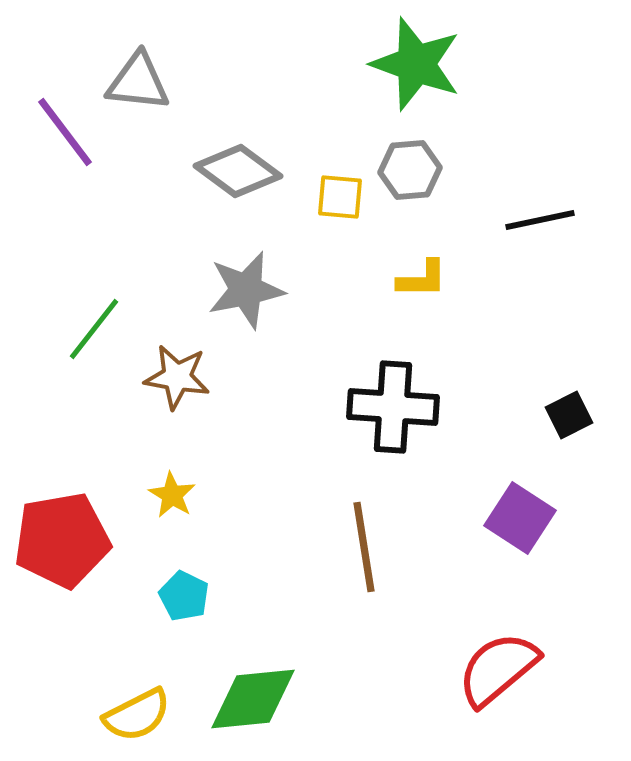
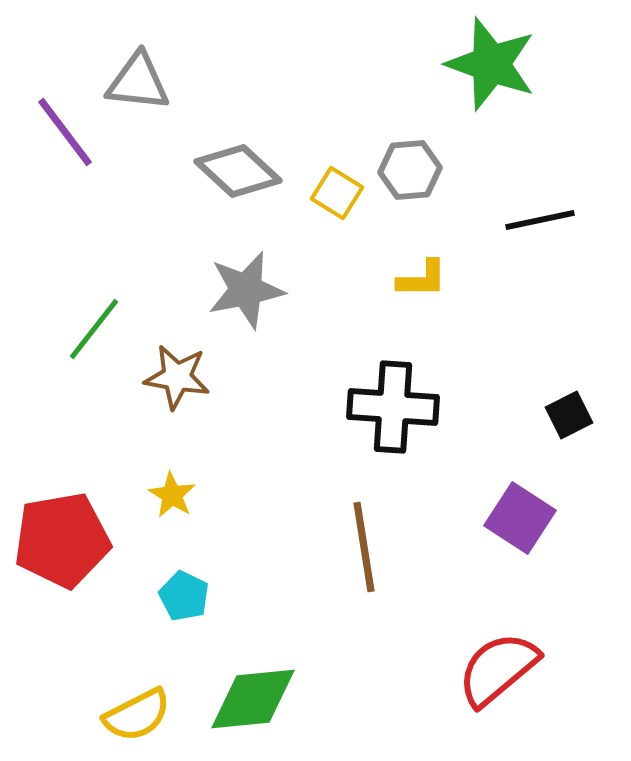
green star: moved 75 px right
gray diamond: rotated 6 degrees clockwise
yellow square: moved 3 px left, 4 px up; rotated 27 degrees clockwise
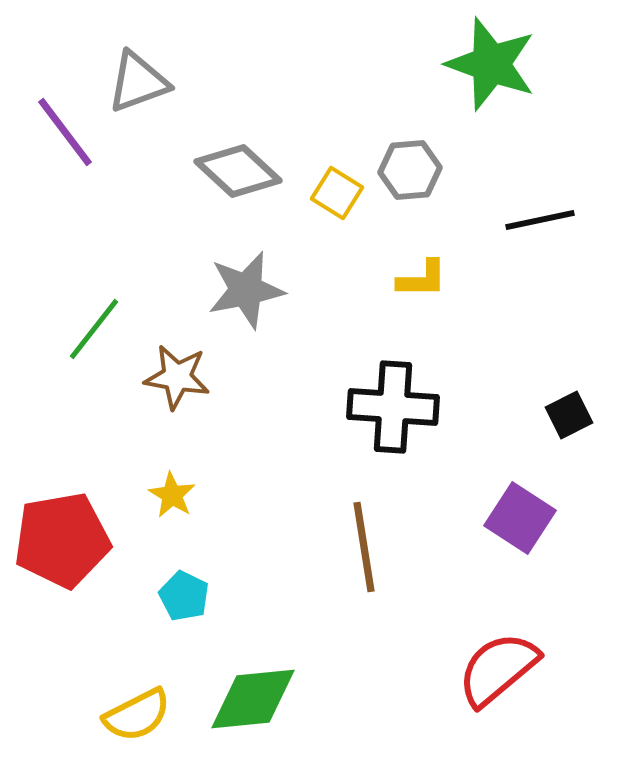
gray triangle: rotated 26 degrees counterclockwise
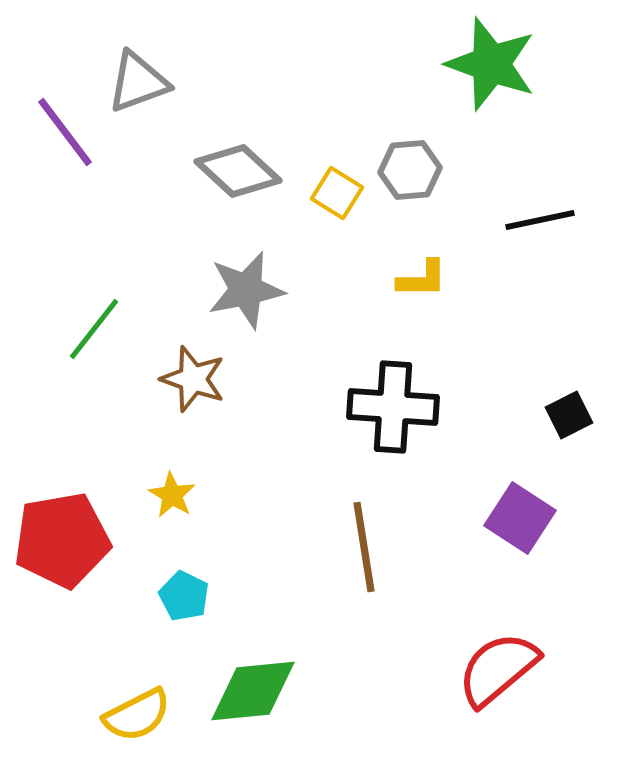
brown star: moved 16 px right, 2 px down; rotated 10 degrees clockwise
green diamond: moved 8 px up
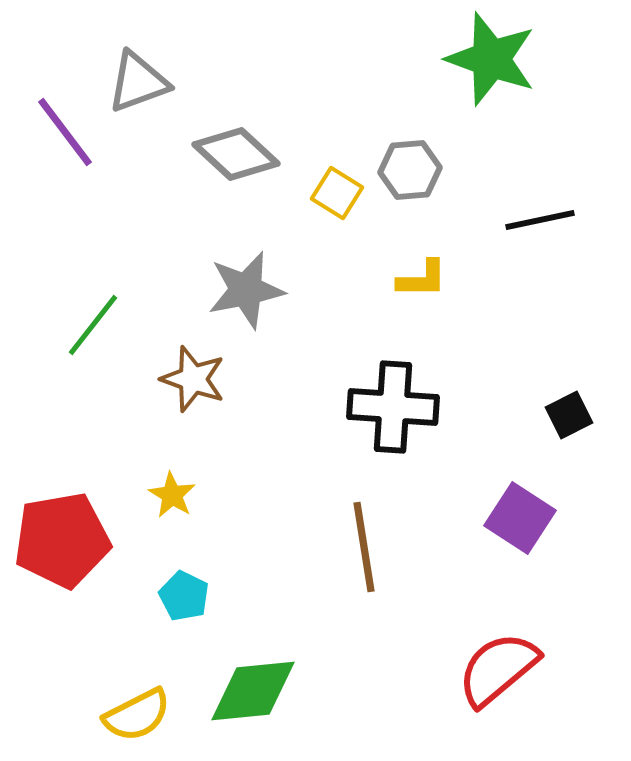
green star: moved 5 px up
gray diamond: moved 2 px left, 17 px up
green line: moved 1 px left, 4 px up
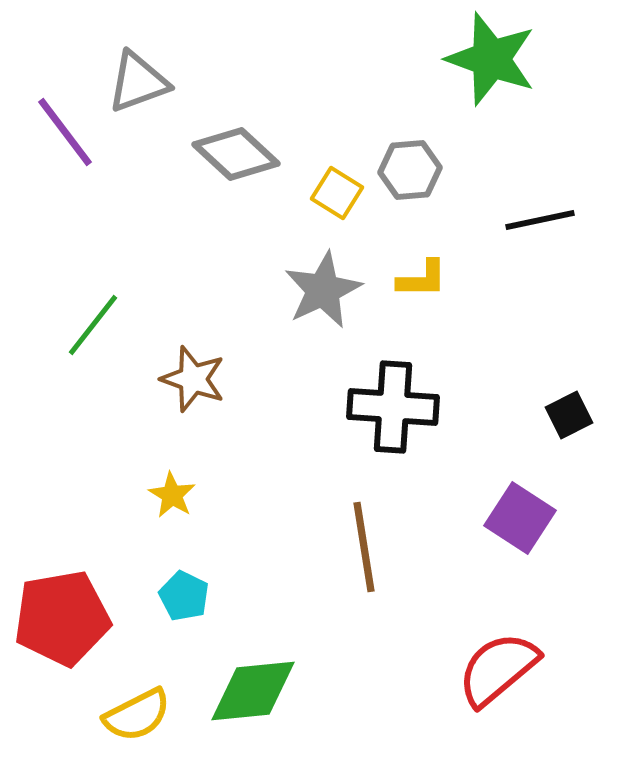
gray star: moved 77 px right; rotated 14 degrees counterclockwise
red pentagon: moved 78 px down
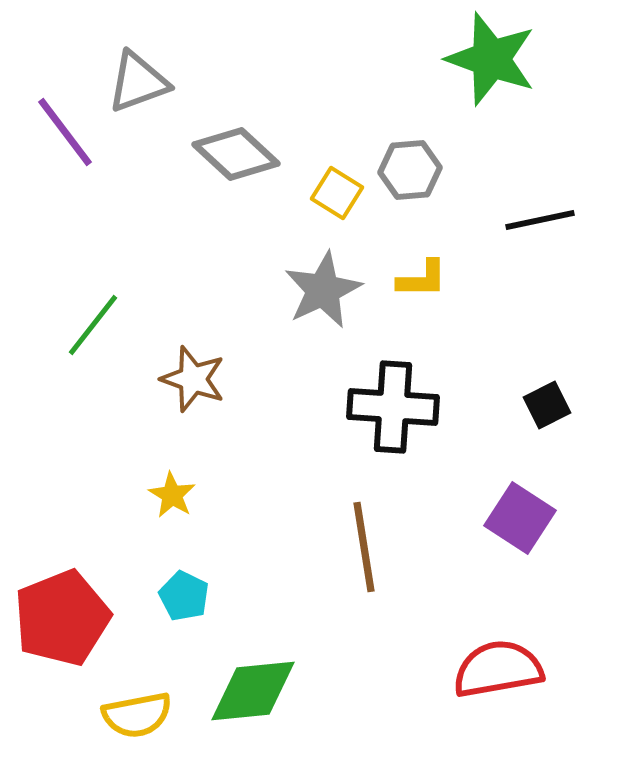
black square: moved 22 px left, 10 px up
red pentagon: rotated 12 degrees counterclockwise
red semicircle: rotated 30 degrees clockwise
yellow semicircle: rotated 16 degrees clockwise
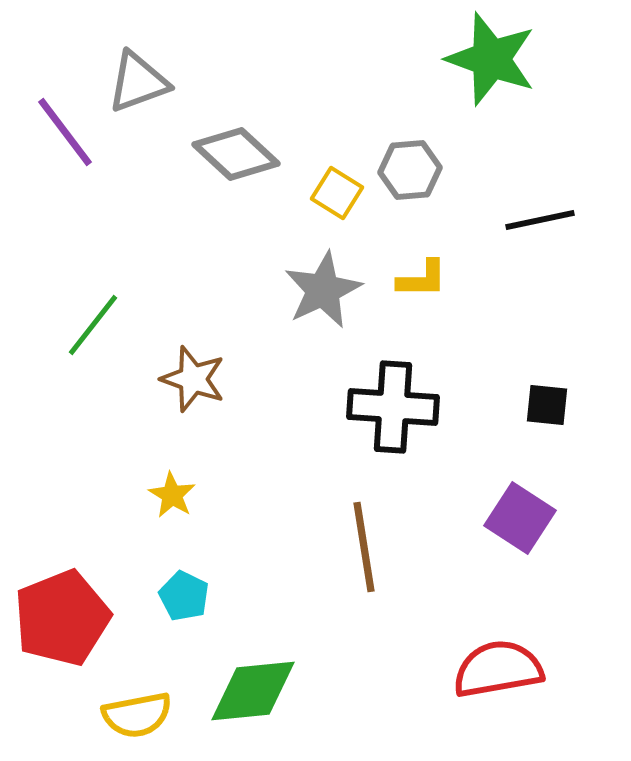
black square: rotated 33 degrees clockwise
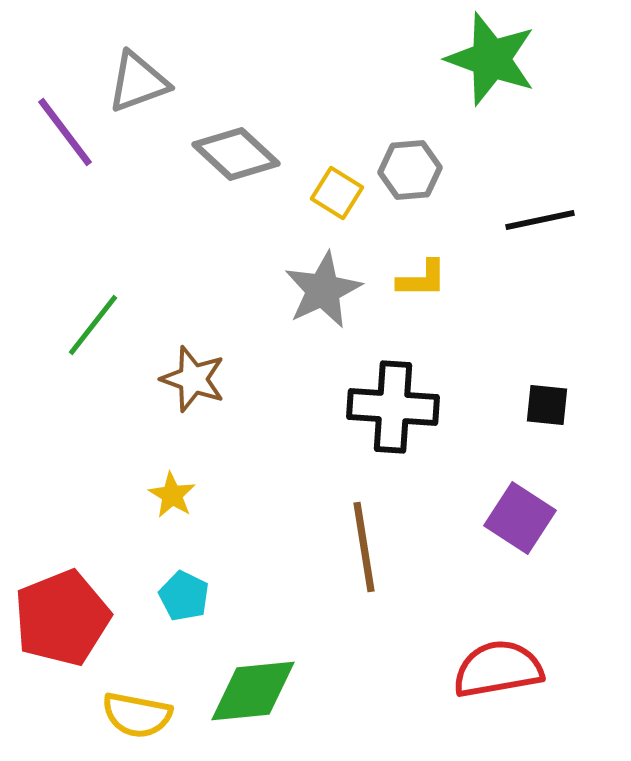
yellow semicircle: rotated 22 degrees clockwise
